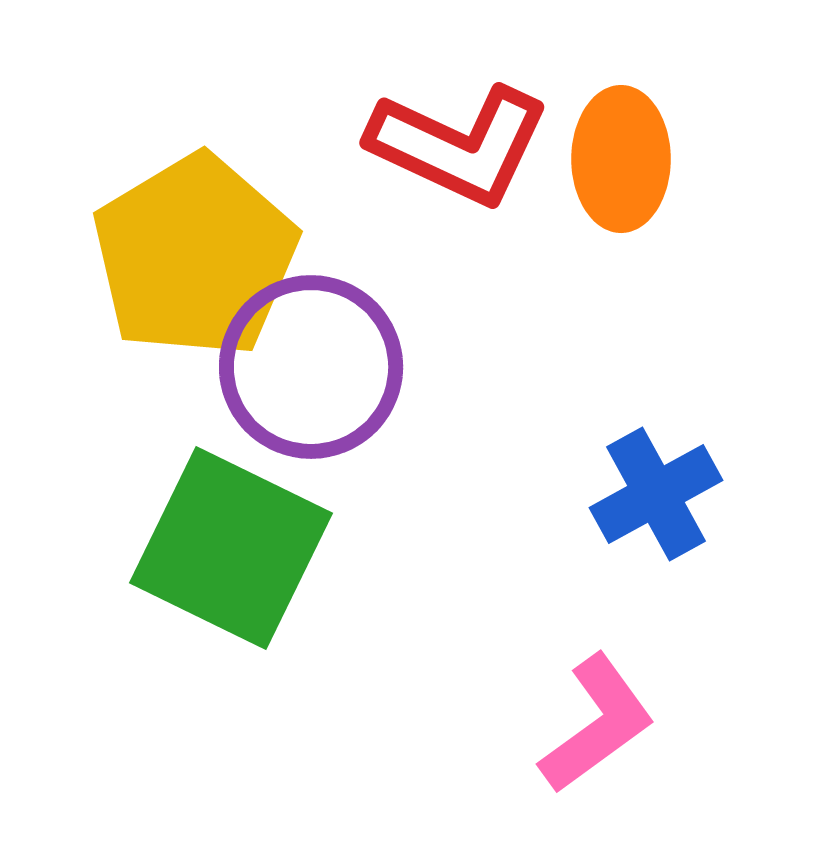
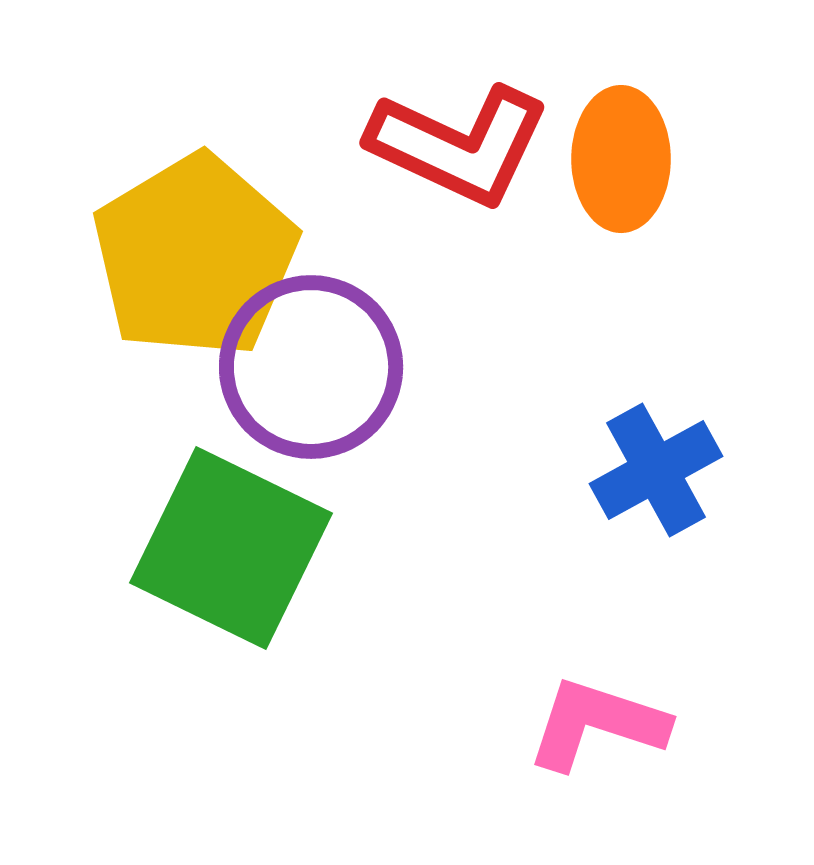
blue cross: moved 24 px up
pink L-shape: rotated 126 degrees counterclockwise
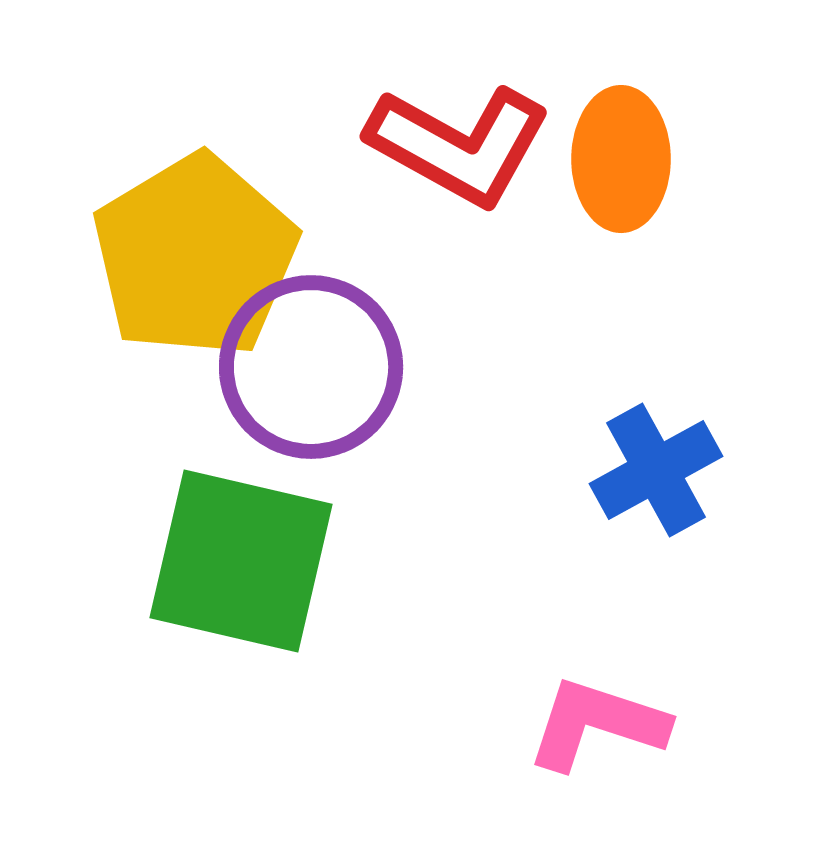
red L-shape: rotated 4 degrees clockwise
green square: moved 10 px right, 13 px down; rotated 13 degrees counterclockwise
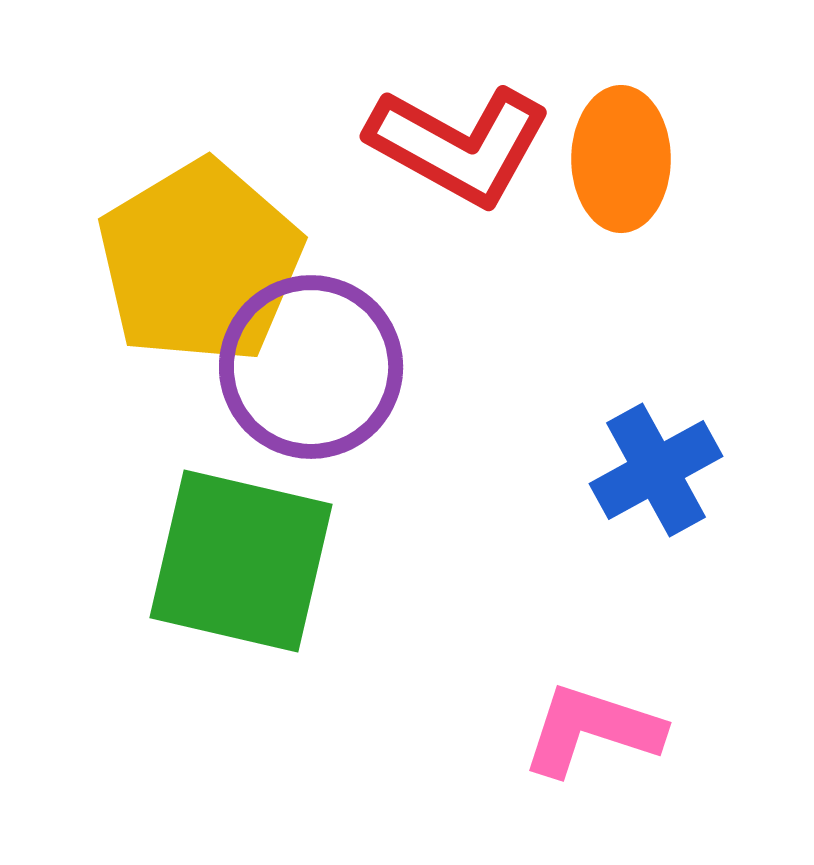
yellow pentagon: moved 5 px right, 6 px down
pink L-shape: moved 5 px left, 6 px down
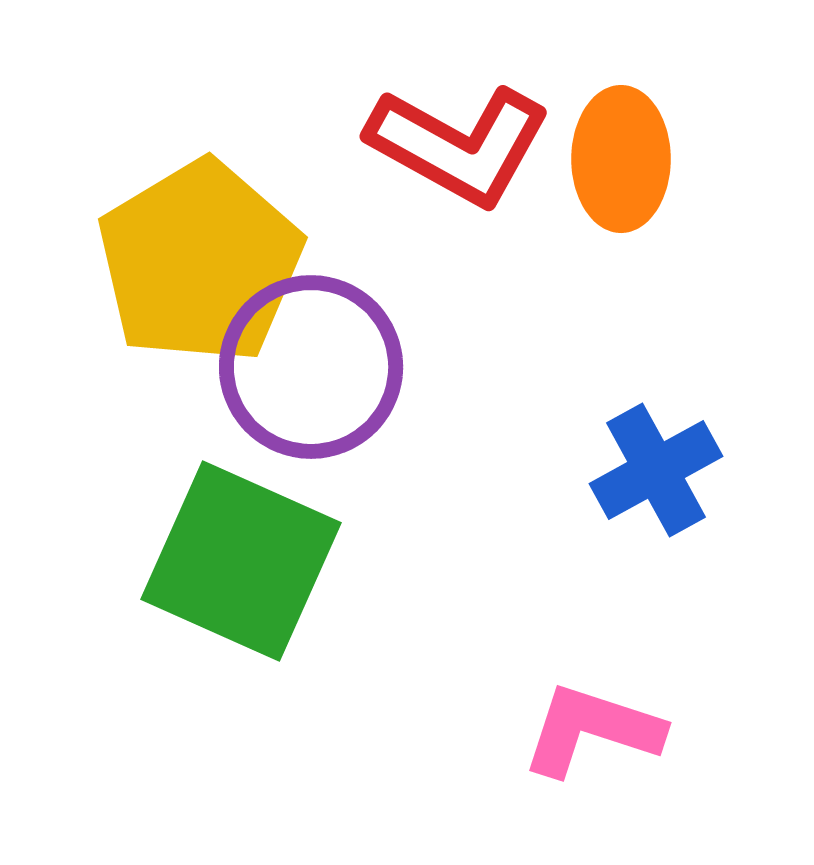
green square: rotated 11 degrees clockwise
